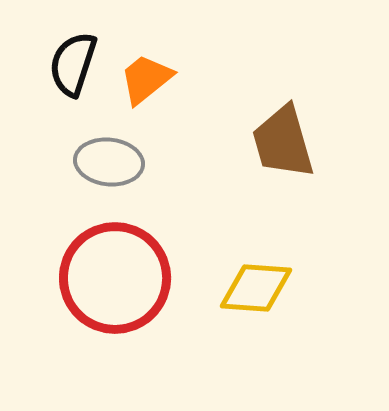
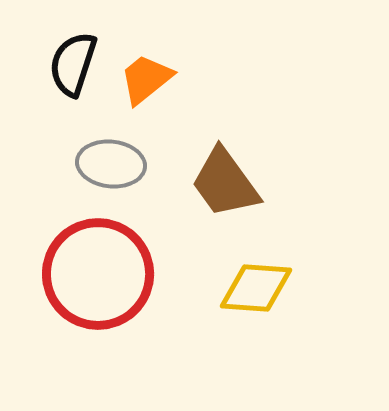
brown trapezoid: moved 58 px left, 41 px down; rotated 20 degrees counterclockwise
gray ellipse: moved 2 px right, 2 px down
red circle: moved 17 px left, 4 px up
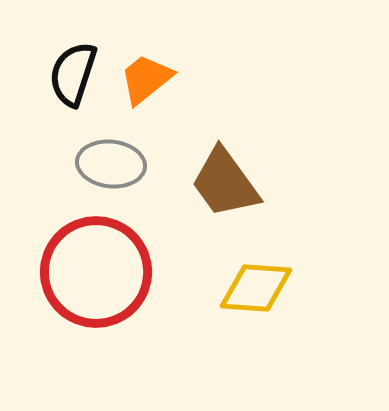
black semicircle: moved 10 px down
red circle: moved 2 px left, 2 px up
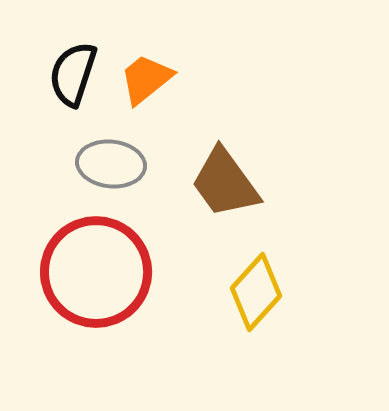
yellow diamond: moved 4 px down; rotated 52 degrees counterclockwise
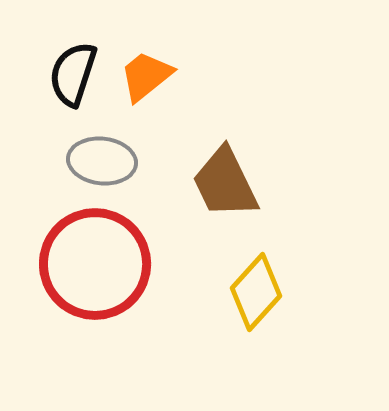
orange trapezoid: moved 3 px up
gray ellipse: moved 9 px left, 3 px up
brown trapezoid: rotated 10 degrees clockwise
red circle: moved 1 px left, 8 px up
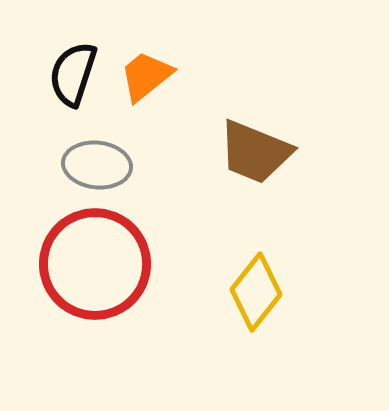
gray ellipse: moved 5 px left, 4 px down
brown trapezoid: moved 30 px right, 31 px up; rotated 42 degrees counterclockwise
yellow diamond: rotated 4 degrees counterclockwise
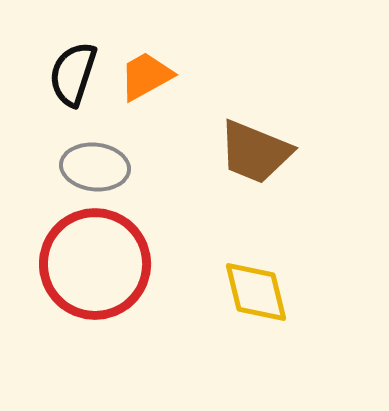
orange trapezoid: rotated 10 degrees clockwise
gray ellipse: moved 2 px left, 2 px down
yellow diamond: rotated 52 degrees counterclockwise
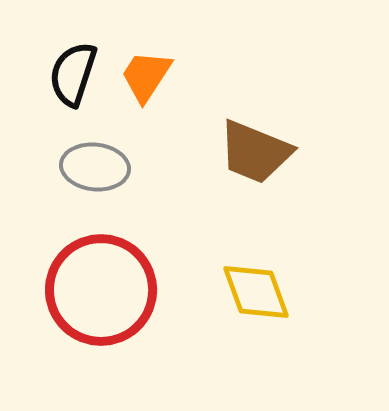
orange trapezoid: rotated 28 degrees counterclockwise
red circle: moved 6 px right, 26 px down
yellow diamond: rotated 6 degrees counterclockwise
